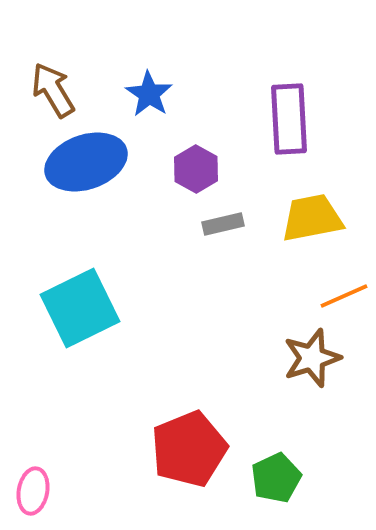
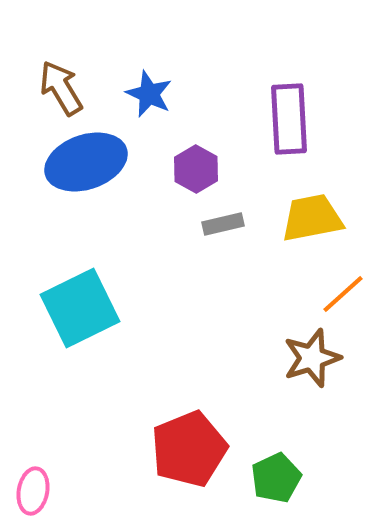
brown arrow: moved 8 px right, 2 px up
blue star: rotated 9 degrees counterclockwise
orange line: moved 1 px left, 2 px up; rotated 18 degrees counterclockwise
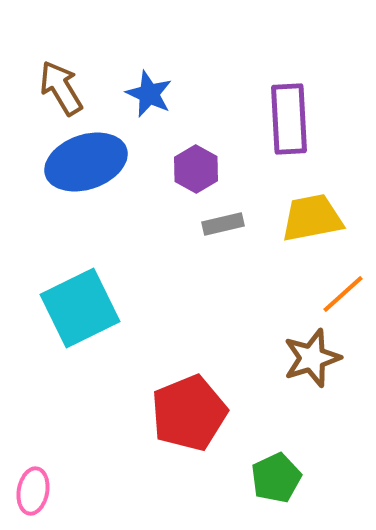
red pentagon: moved 36 px up
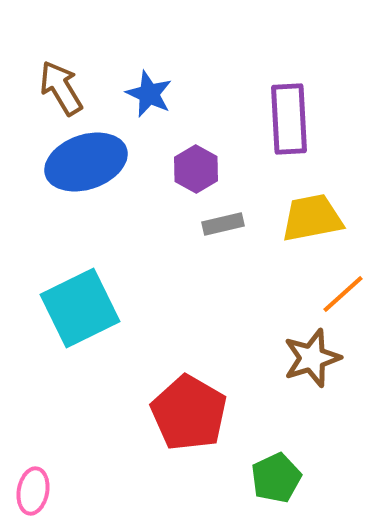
red pentagon: rotated 20 degrees counterclockwise
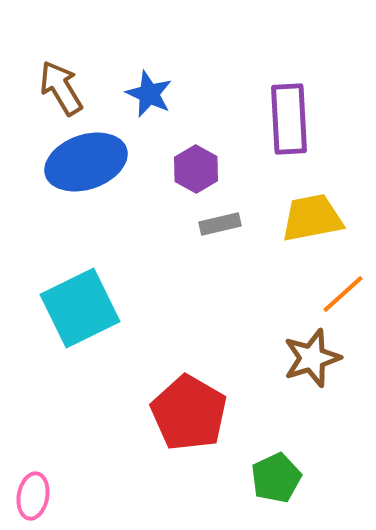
gray rectangle: moved 3 px left
pink ellipse: moved 5 px down
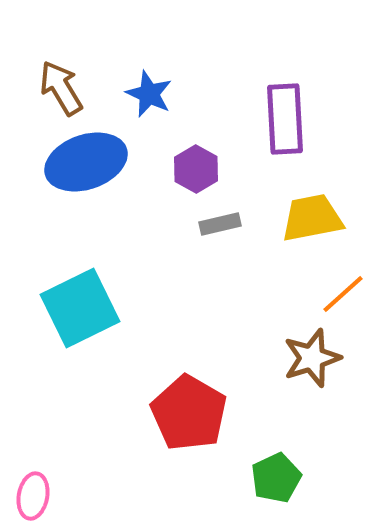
purple rectangle: moved 4 px left
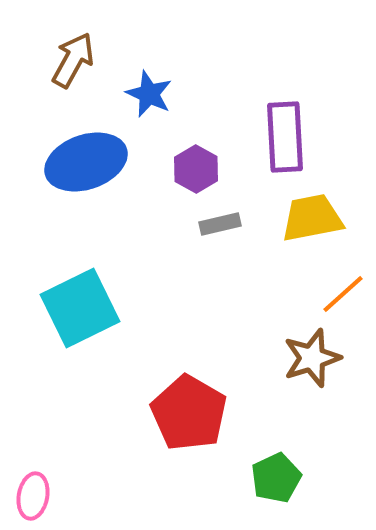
brown arrow: moved 12 px right, 28 px up; rotated 60 degrees clockwise
purple rectangle: moved 18 px down
